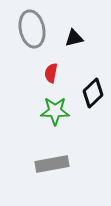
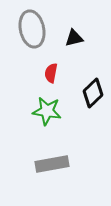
green star: moved 8 px left; rotated 8 degrees clockwise
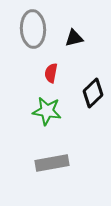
gray ellipse: moved 1 px right; rotated 9 degrees clockwise
gray rectangle: moved 1 px up
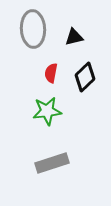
black triangle: moved 1 px up
black diamond: moved 8 px left, 16 px up
green star: rotated 16 degrees counterclockwise
gray rectangle: rotated 8 degrees counterclockwise
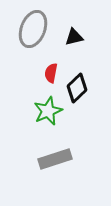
gray ellipse: rotated 24 degrees clockwise
black diamond: moved 8 px left, 11 px down
green star: moved 1 px right; rotated 16 degrees counterclockwise
gray rectangle: moved 3 px right, 4 px up
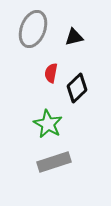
green star: moved 13 px down; rotated 20 degrees counterclockwise
gray rectangle: moved 1 px left, 3 px down
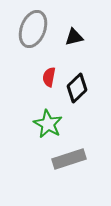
red semicircle: moved 2 px left, 4 px down
gray rectangle: moved 15 px right, 3 px up
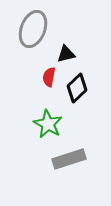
black triangle: moved 8 px left, 17 px down
